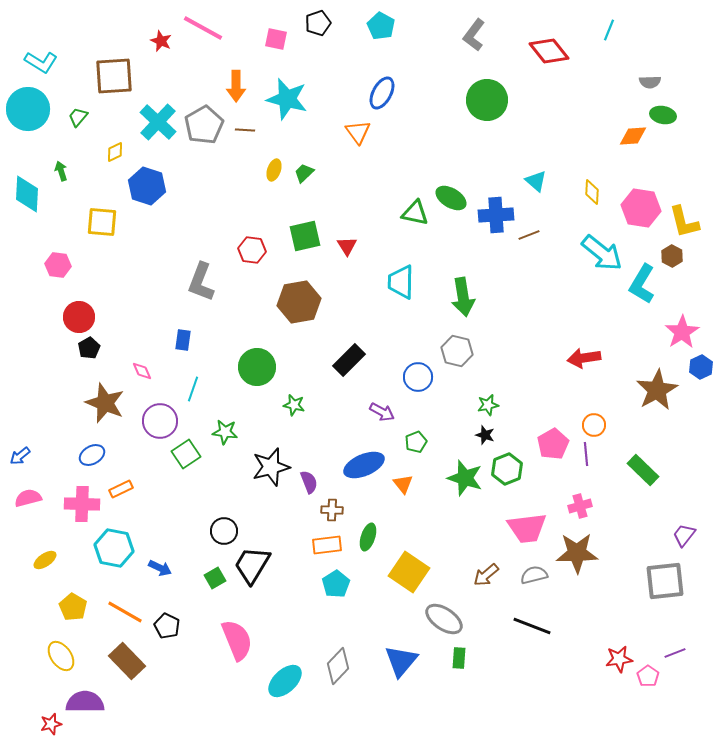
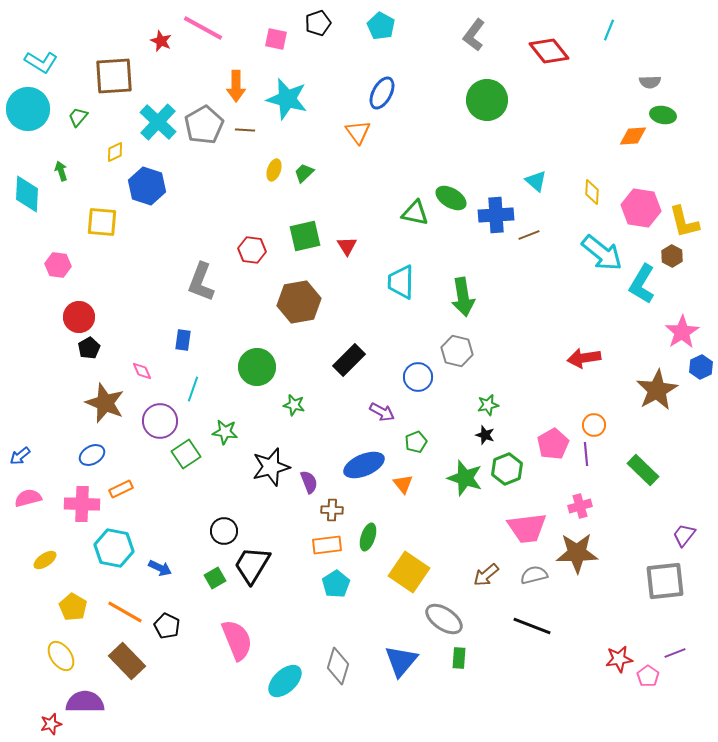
gray diamond at (338, 666): rotated 27 degrees counterclockwise
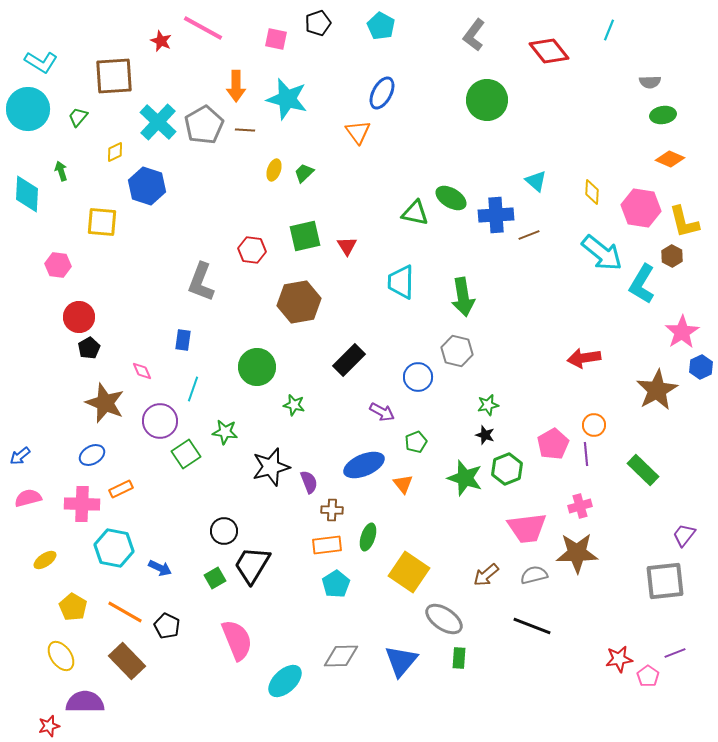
green ellipse at (663, 115): rotated 20 degrees counterclockwise
orange diamond at (633, 136): moved 37 px right, 23 px down; rotated 28 degrees clockwise
gray diamond at (338, 666): moved 3 px right, 10 px up; rotated 72 degrees clockwise
red star at (51, 724): moved 2 px left, 2 px down
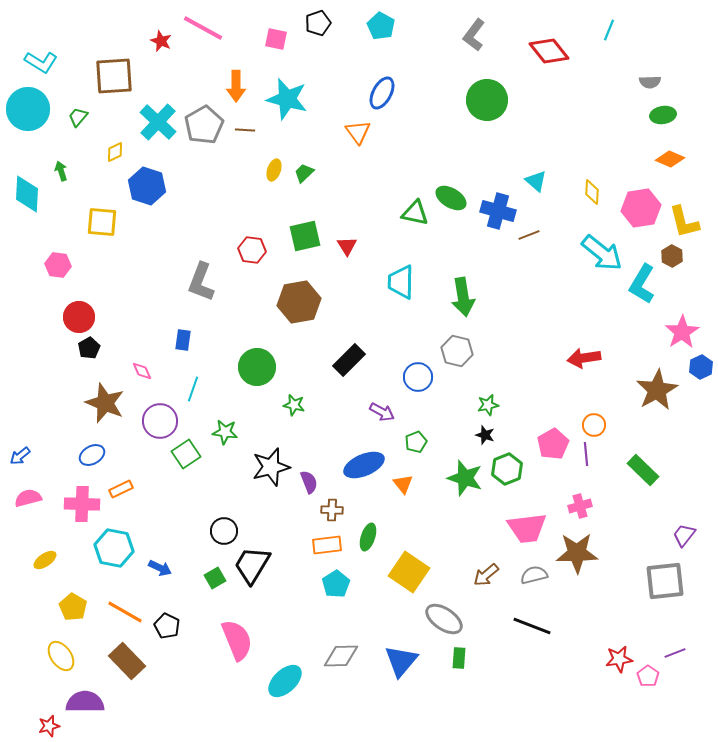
pink hexagon at (641, 208): rotated 18 degrees counterclockwise
blue cross at (496, 215): moved 2 px right, 4 px up; rotated 20 degrees clockwise
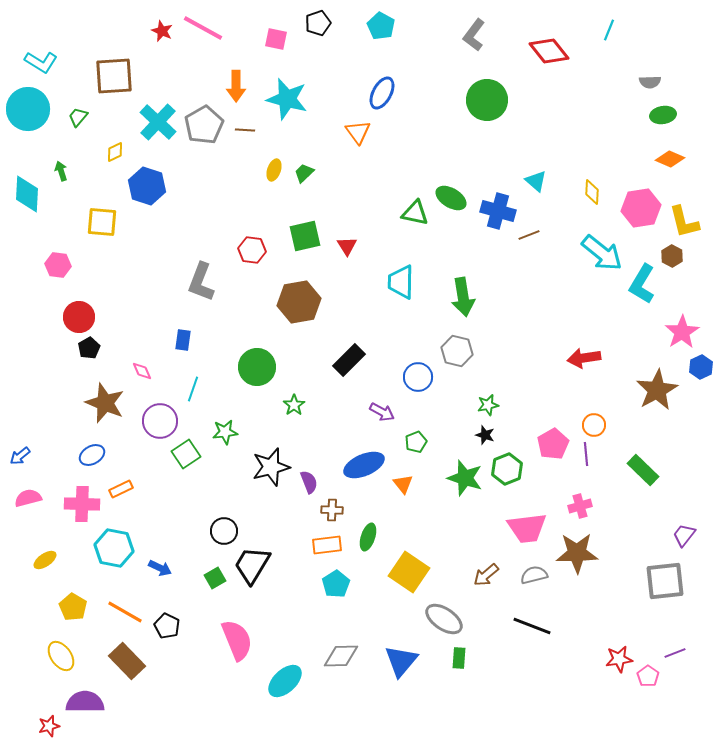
red star at (161, 41): moved 1 px right, 10 px up
green star at (294, 405): rotated 25 degrees clockwise
green star at (225, 432): rotated 15 degrees counterclockwise
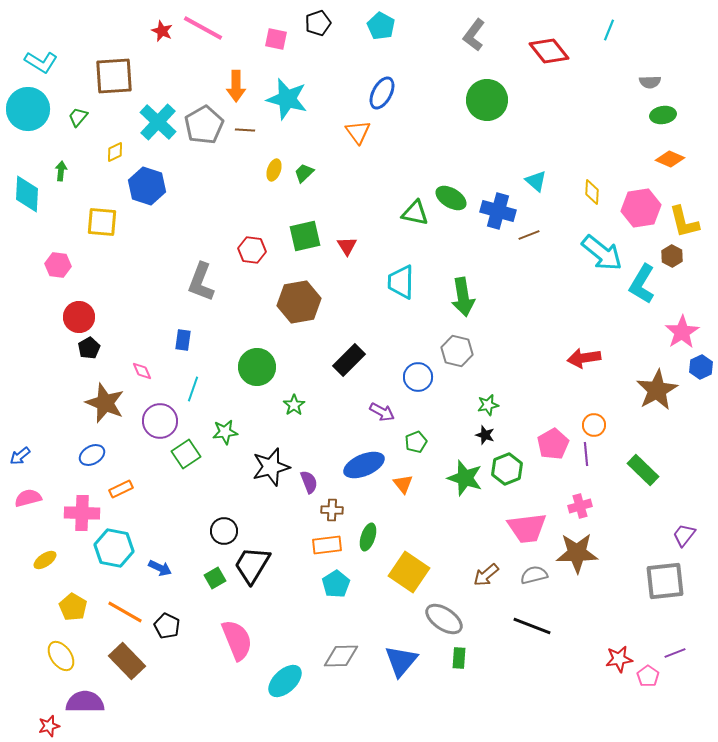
green arrow at (61, 171): rotated 24 degrees clockwise
pink cross at (82, 504): moved 9 px down
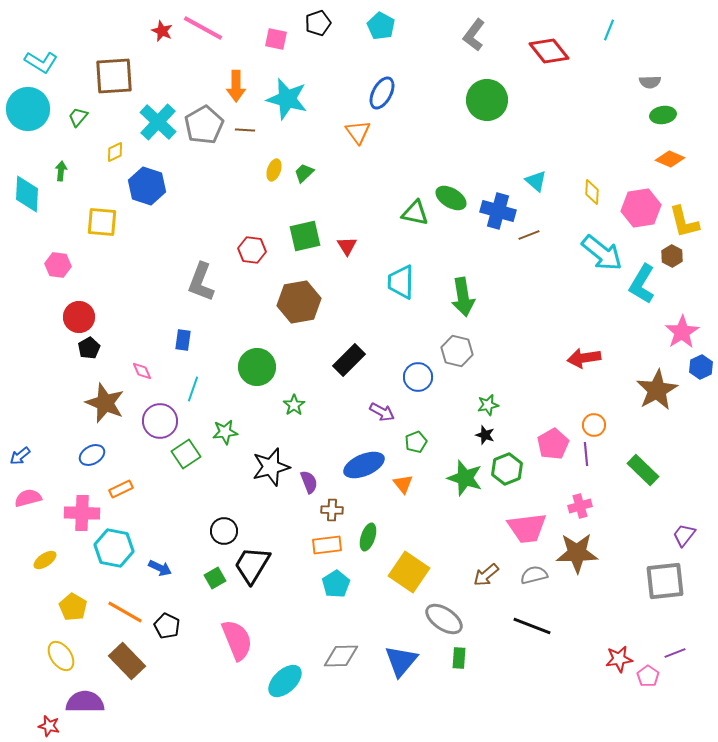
red star at (49, 726): rotated 30 degrees clockwise
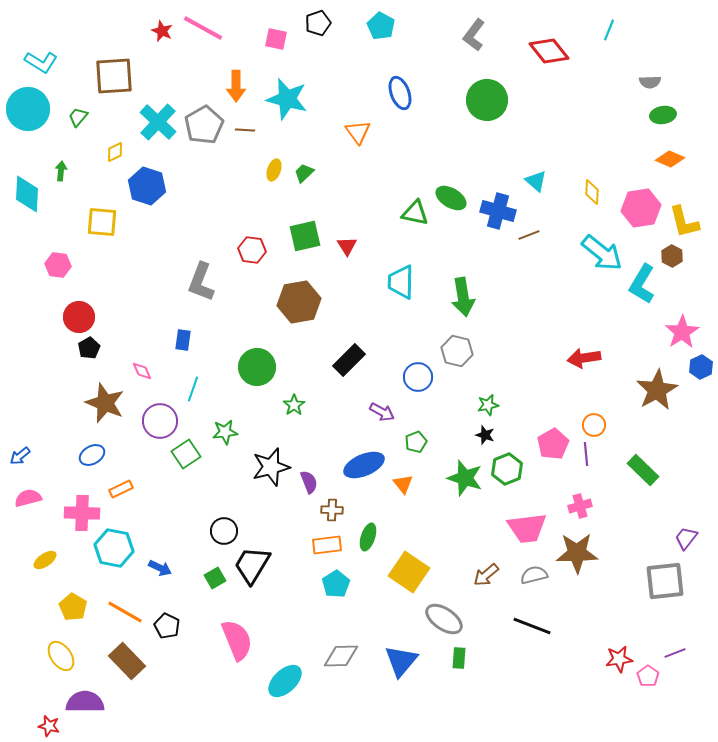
blue ellipse at (382, 93): moved 18 px right; rotated 48 degrees counterclockwise
purple trapezoid at (684, 535): moved 2 px right, 3 px down
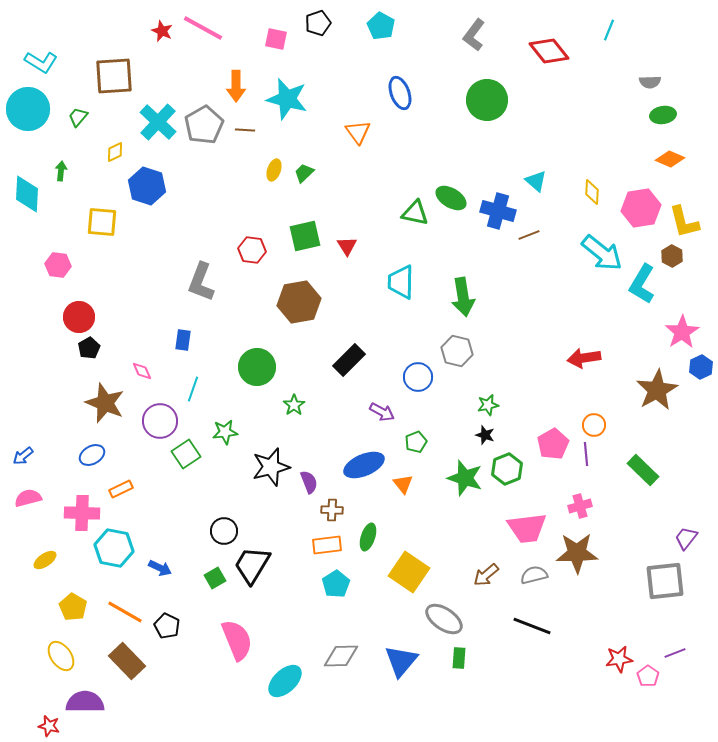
blue arrow at (20, 456): moved 3 px right
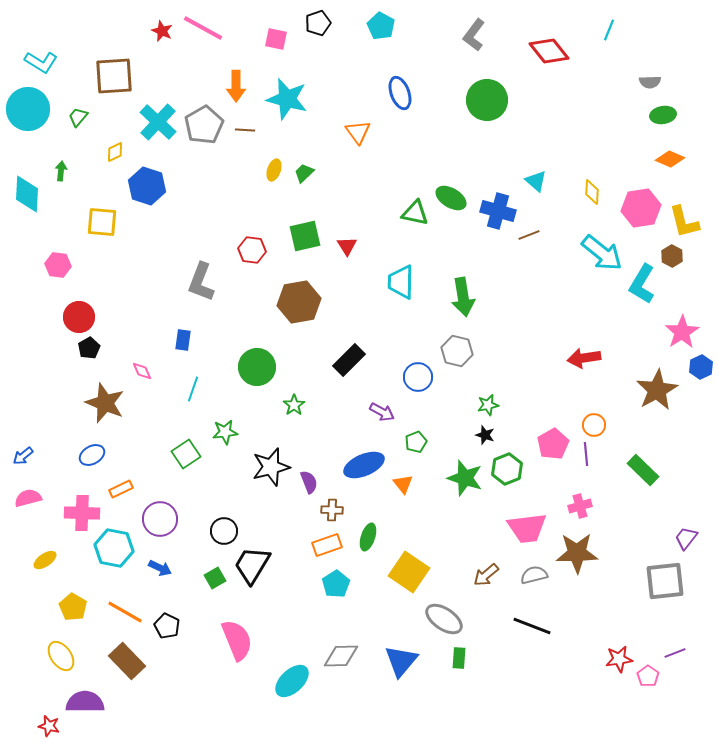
purple circle at (160, 421): moved 98 px down
orange rectangle at (327, 545): rotated 12 degrees counterclockwise
cyan ellipse at (285, 681): moved 7 px right
